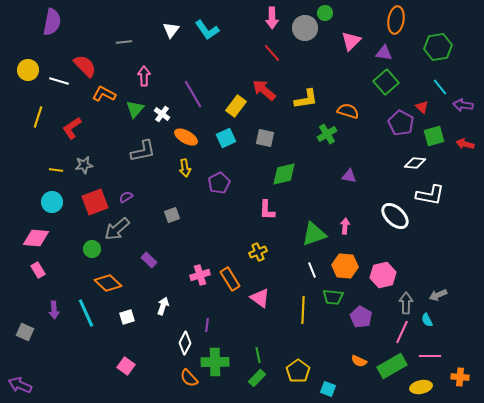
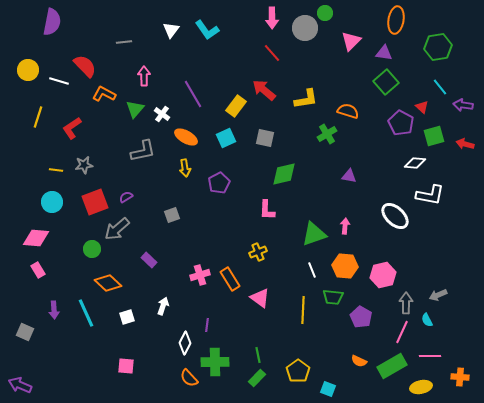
pink square at (126, 366): rotated 30 degrees counterclockwise
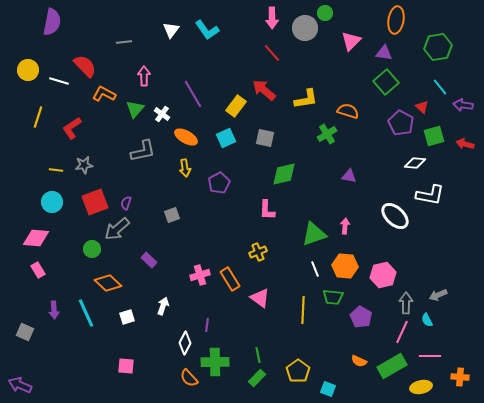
purple semicircle at (126, 197): moved 6 px down; rotated 40 degrees counterclockwise
white line at (312, 270): moved 3 px right, 1 px up
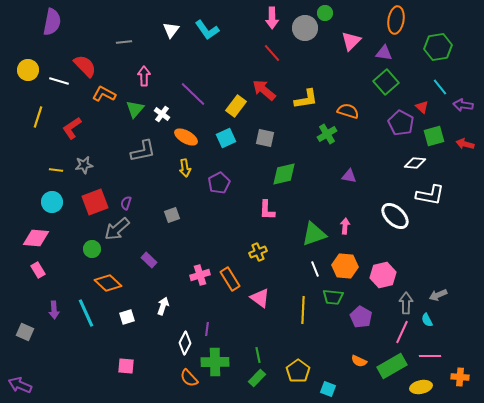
purple line at (193, 94): rotated 16 degrees counterclockwise
purple line at (207, 325): moved 4 px down
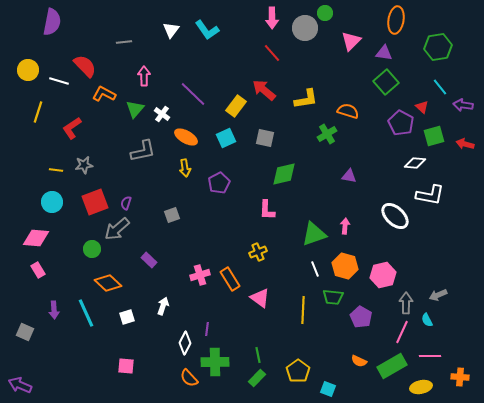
yellow line at (38, 117): moved 5 px up
orange hexagon at (345, 266): rotated 10 degrees clockwise
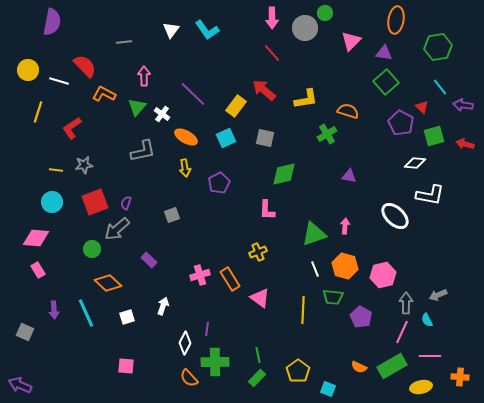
green triangle at (135, 109): moved 2 px right, 2 px up
orange semicircle at (359, 361): moved 6 px down
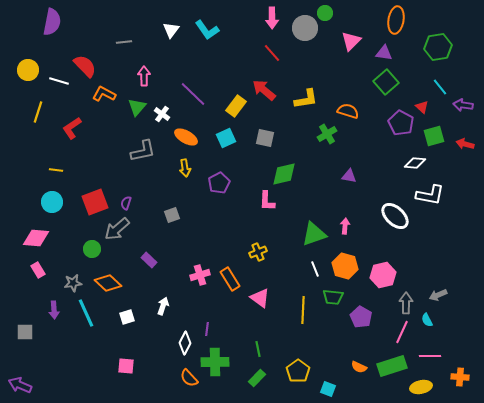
gray star at (84, 165): moved 11 px left, 118 px down
pink L-shape at (267, 210): moved 9 px up
gray square at (25, 332): rotated 24 degrees counterclockwise
green line at (258, 355): moved 6 px up
green rectangle at (392, 366): rotated 12 degrees clockwise
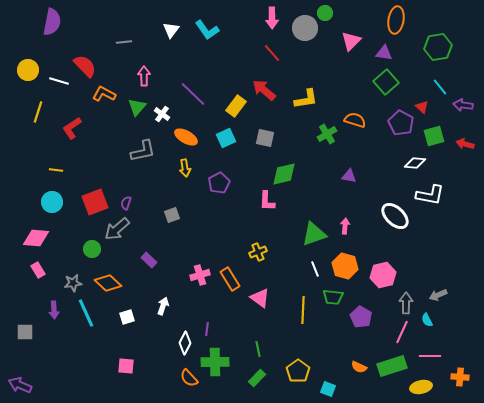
orange semicircle at (348, 111): moved 7 px right, 9 px down
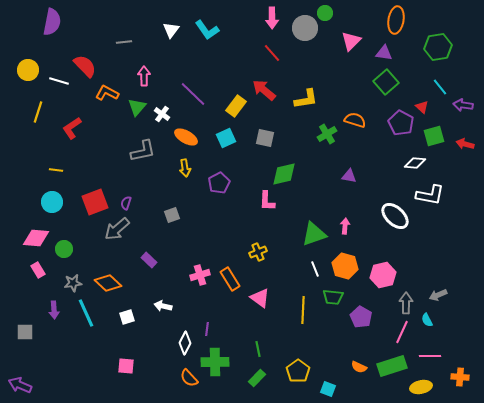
orange L-shape at (104, 94): moved 3 px right, 1 px up
green circle at (92, 249): moved 28 px left
white arrow at (163, 306): rotated 96 degrees counterclockwise
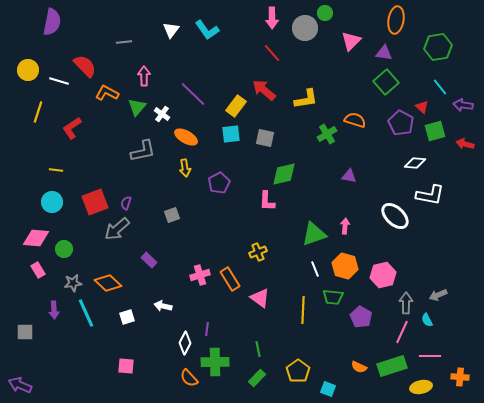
green square at (434, 136): moved 1 px right, 5 px up
cyan square at (226, 138): moved 5 px right, 4 px up; rotated 18 degrees clockwise
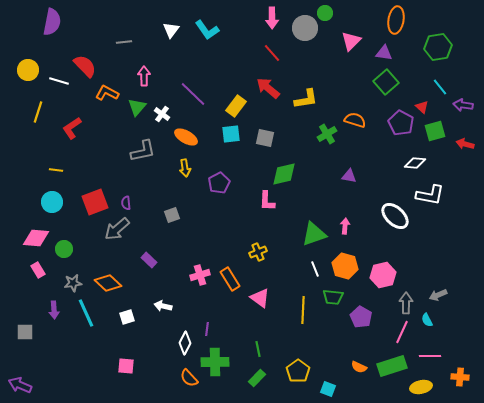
red arrow at (264, 90): moved 4 px right, 2 px up
purple semicircle at (126, 203): rotated 24 degrees counterclockwise
